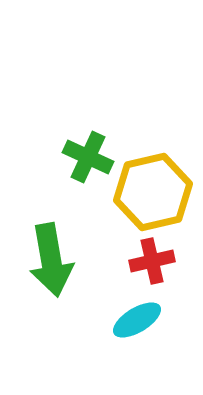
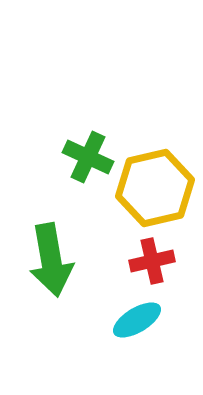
yellow hexagon: moved 2 px right, 4 px up
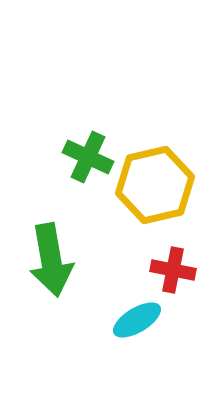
yellow hexagon: moved 3 px up
red cross: moved 21 px right, 9 px down; rotated 24 degrees clockwise
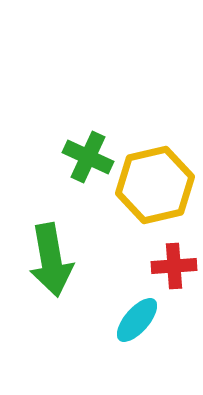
red cross: moved 1 px right, 4 px up; rotated 15 degrees counterclockwise
cyan ellipse: rotated 18 degrees counterclockwise
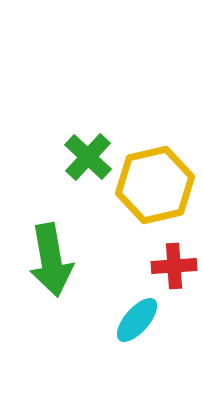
green cross: rotated 18 degrees clockwise
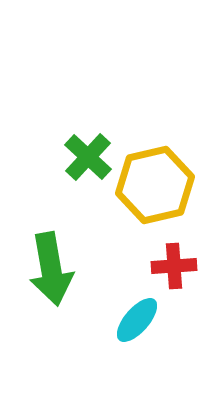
green arrow: moved 9 px down
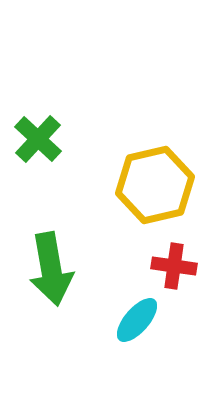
green cross: moved 50 px left, 18 px up
red cross: rotated 12 degrees clockwise
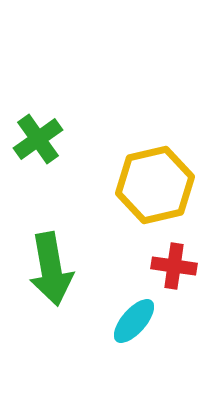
green cross: rotated 12 degrees clockwise
cyan ellipse: moved 3 px left, 1 px down
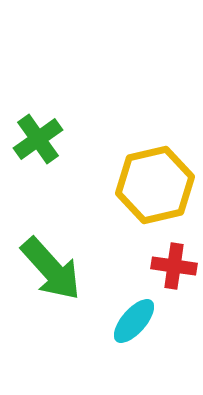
green arrow: rotated 32 degrees counterclockwise
